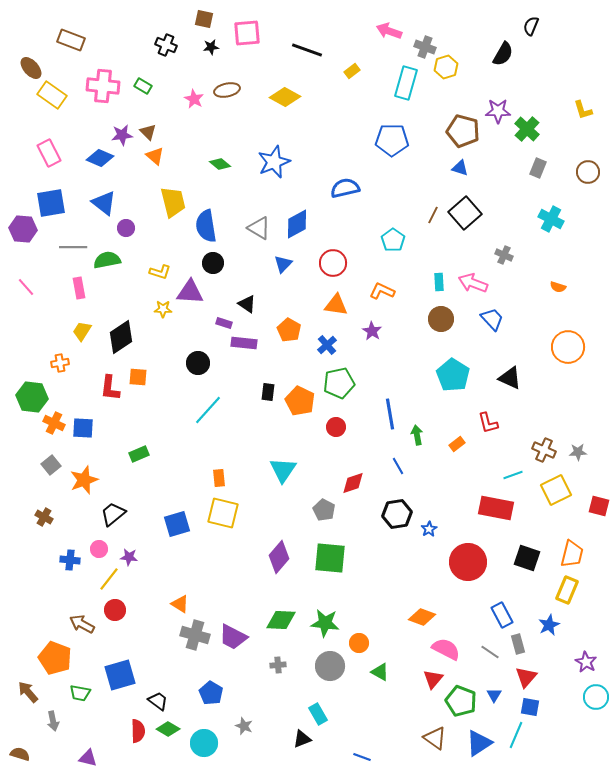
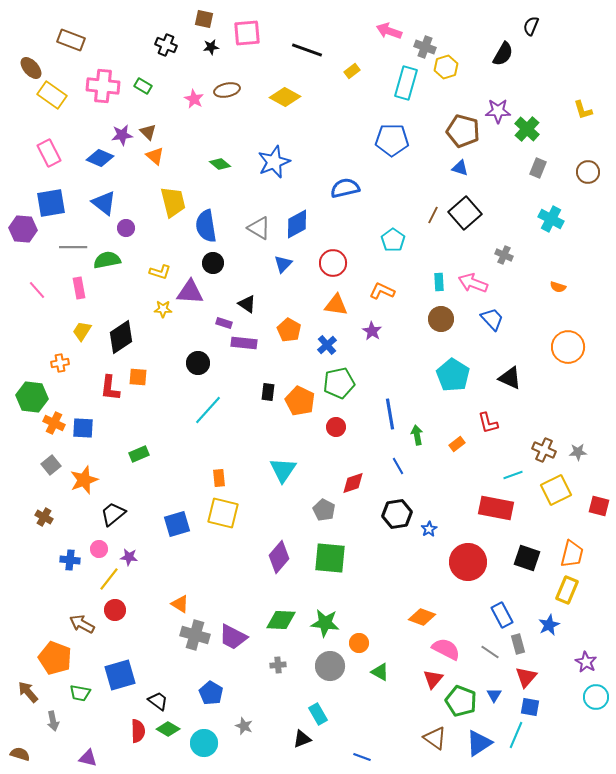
pink line at (26, 287): moved 11 px right, 3 px down
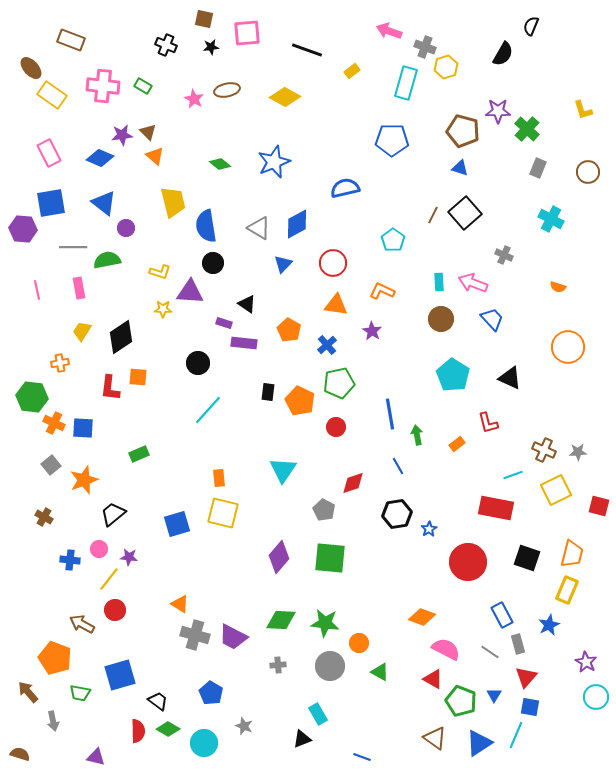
pink line at (37, 290): rotated 30 degrees clockwise
red triangle at (433, 679): rotated 40 degrees counterclockwise
purple triangle at (88, 758): moved 8 px right, 1 px up
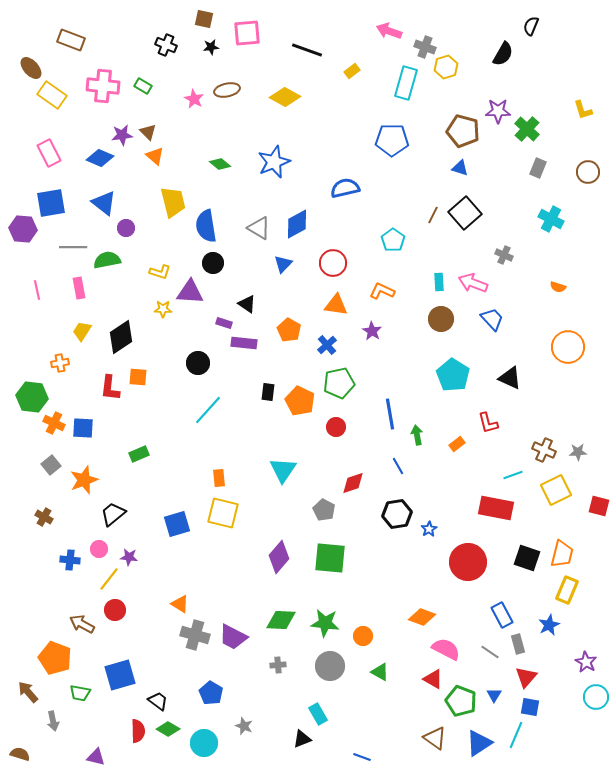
orange trapezoid at (572, 554): moved 10 px left
orange circle at (359, 643): moved 4 px right, 7 px up
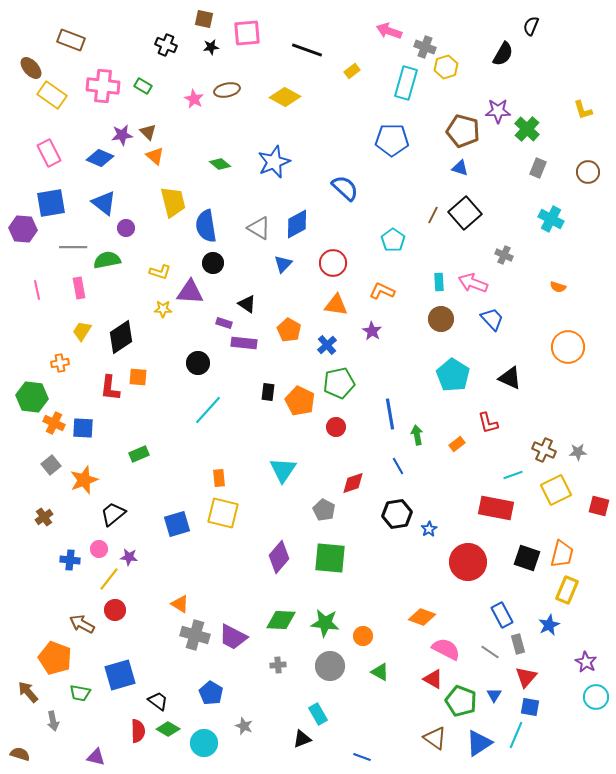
blue semicircle at (345, 188): rotated 56 degrees clockwise
brown cross at (44, 517): rotated 24 degrees clockwise
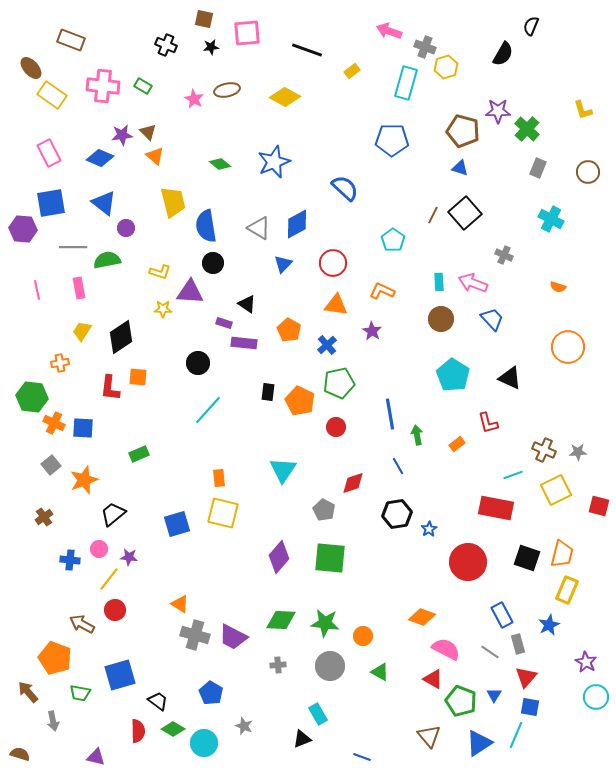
green diamond at (168, 729): moved 5 px right
brown triangle at (435, 738): moved 6 px left, 2 px up; rotated 15 degrees clockwise
